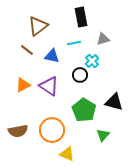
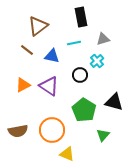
cyan cross: moved 5 px right
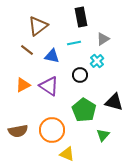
gray triangle: rotated 16 degrees counterclockwise
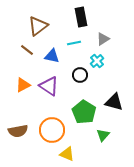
green pentagon: moved 2 px down
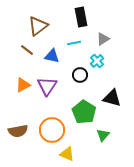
purple triangle: moved 2 px left; rotated 30 degrees clockwise
black triangle: moved 2 px left, 4 px up
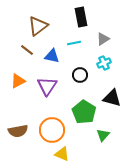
cyan cross: moved 7 px right, 2 px down; rotated 16 degrees clockwise
orange triangle: moved 5 px left, 4 px up
yellow triangle: moved 5 px left
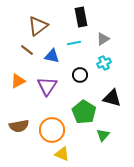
brown semicircle: moved 1 px right, 5 px up
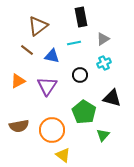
yellow triangle: moved 1 px right, 1 px down; rotated 14 degrees clockwise
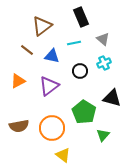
black rectangle: rotated 12 degrees counterclockwise
brown triangle: moved 4 px right
gray triangle: rotated 48 degrees counterclockwise
black circle: moved 4 px up
purple triangle: moved 2 px right; rotated 20 degrees clockwise
orange circle: moved 2 px up
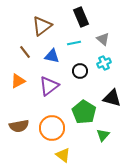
brown line: moved 2 px left, 2 px down; rotated 16 degrees clockwise
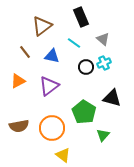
cyan line: rotated 48 degrees clockwise
black circle: moved 6 px right, 4 px up
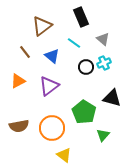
blue triangle: rotated 28 degrees clockwise
yellow triangle: moved 1 px right
